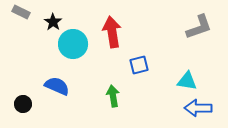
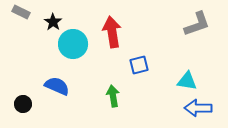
gray L-shape: moved 2 px left, 3 px up
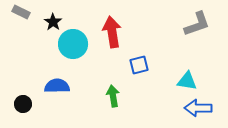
blue semicircle: rotated 25 degrees counterclockwise
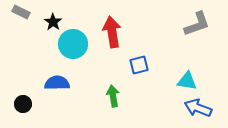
blue semicircle: moved 3 px up
blue arrow: rotated 20 degrees clockwise
